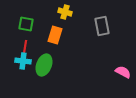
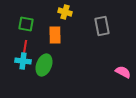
orange rectangle: rotated 18 degrees counterclockwise
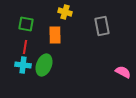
cyan cross: moved 4 px down
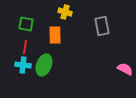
pink semicircle: moved 2 px right, 3 px up
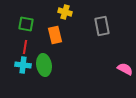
orange rectangle: rotated 12 degrees counterclockwise
green ellipse: rotated 30 degrees counterclockwise
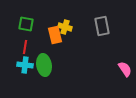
yellow cross: moved 15 px down
cyan cross: moved 2 px right
pink semicircle: rotated 28 degrees clockwise
